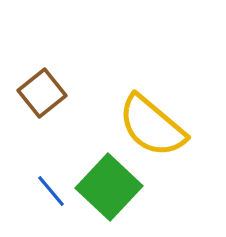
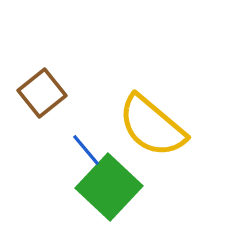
blue line: moved 35 px right, 41 px up
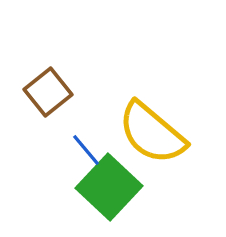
brown square: moved 6 px right, 1 px up
yellow semicircle: moved 7 px down
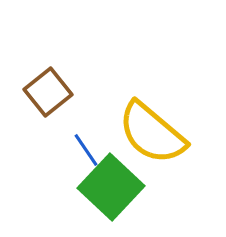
blue line: rotated 6 degrees clockwise
green square: moved 2 px right
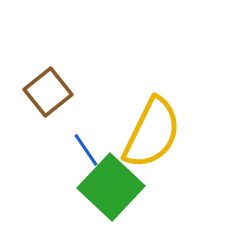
yellow semicircle: rotated 104 degrees counterclockwise
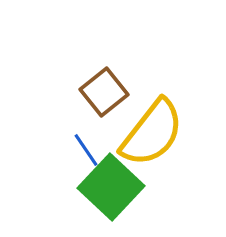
brown square: moved 56 px right
yellow semicircle: rotated 12 degrees clockwise
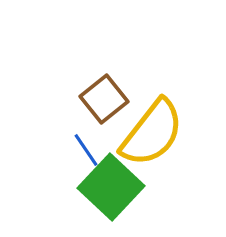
brown square: moved 7 px down
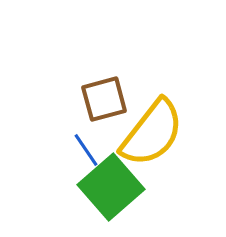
brown square: rotated 24 degrees clockwise
green square: rotated 6 degrees clockwise
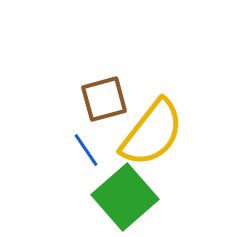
green square: moved 14 px right, 10 px down
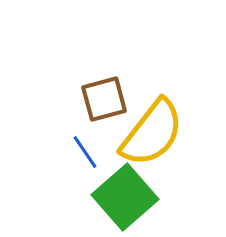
blue line: moved 1 px left, 2 px down
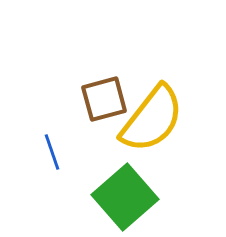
yellow semicircle: moved 14 px up
blue line: moved 33 px left; rotated 15 degrees clockwise
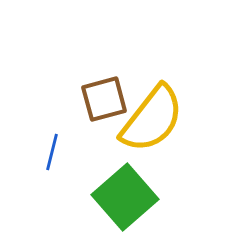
blue line: rotated 33 degrees clockwise
